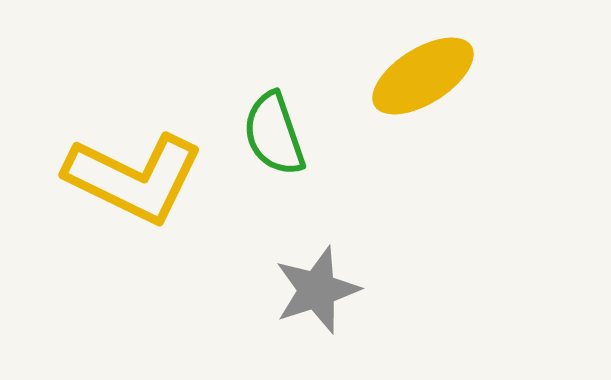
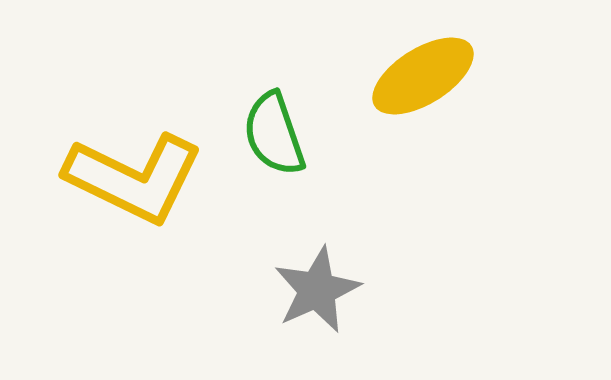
gray star: rotated 6 degrees counterclockwise
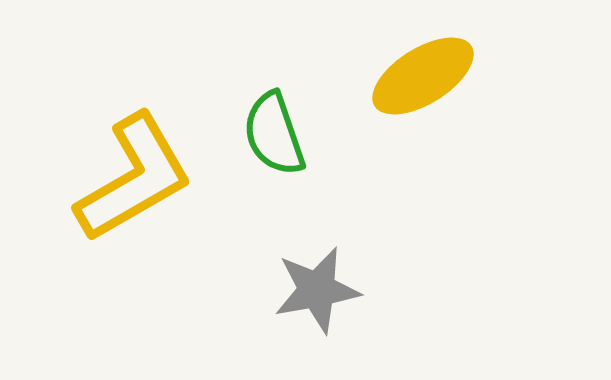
yellow L-shape: rotated 56 degrees counterclockwise
gray star: rotated 14 degrees clockwise
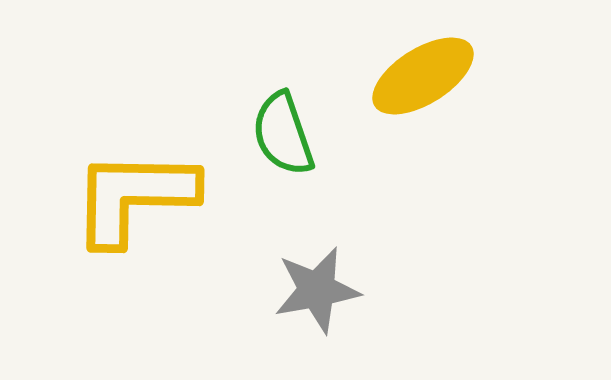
green semicircle: moved 9 px right
yellow L-shape: moved 19 px down; rotated 149 degrees counterclockwise
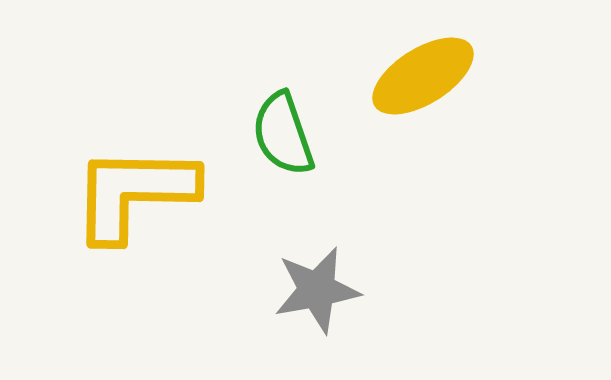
yellow L-shape: moved 4 px up
